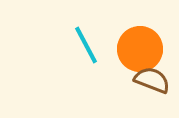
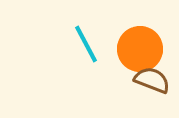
cyan line: moved 1 px up
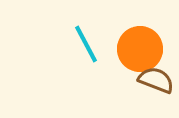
brown semicircle: moved 4 px right
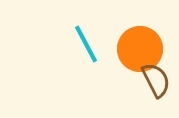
brown semicircle: rotated 42 degrees clockwise
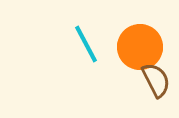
orange circle: moved 2 px up
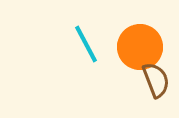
brown semicircle: rotated 6 degrees clockwise
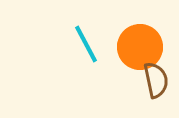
brown semicircle: rotated 9 degrees clockwise
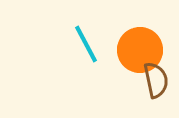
orange circle: moved 3 px down
